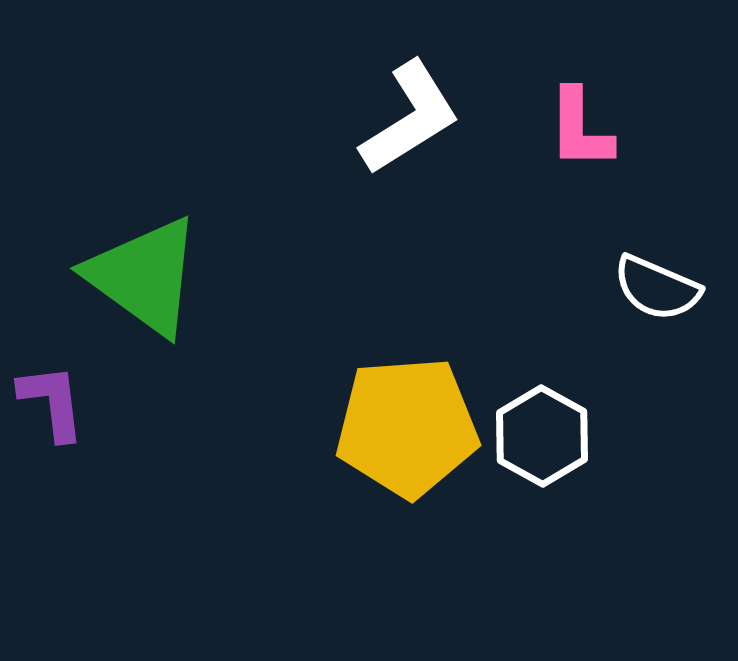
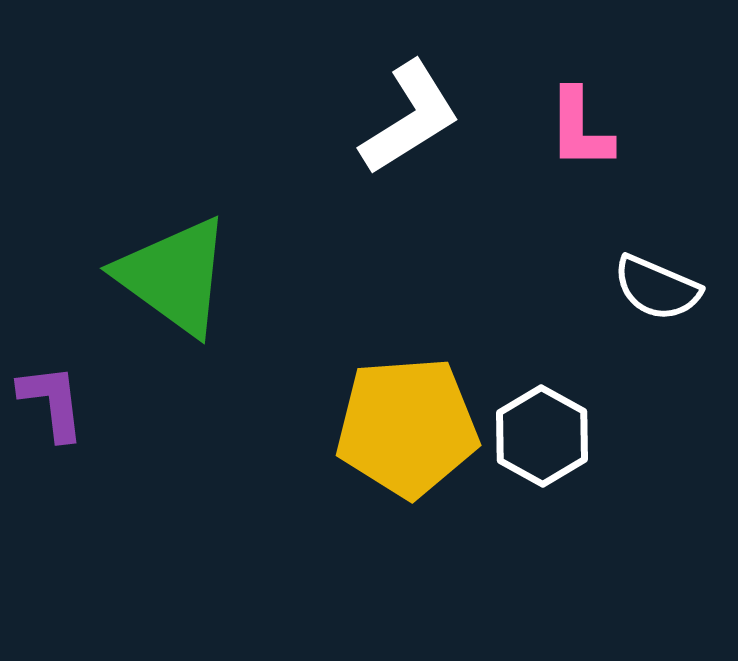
green triangle: moved 30 px right
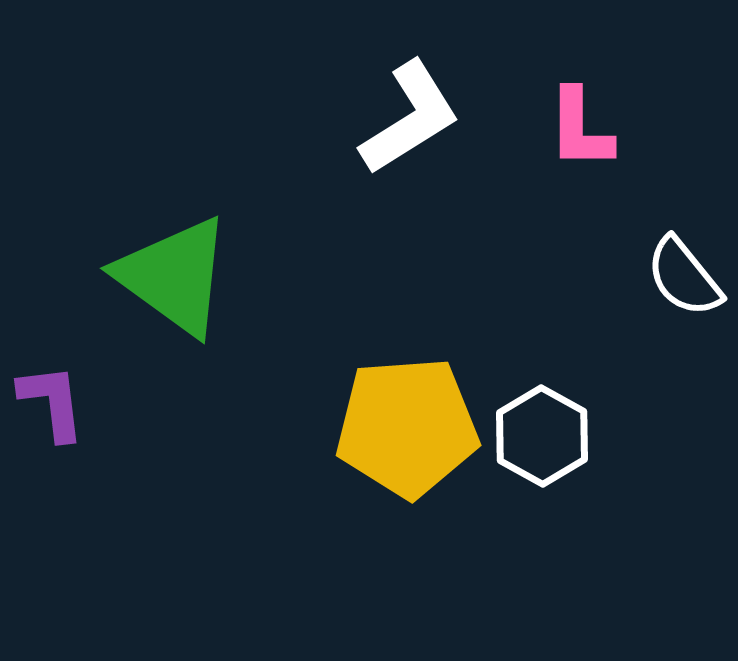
white semicircle: moved 27 px right, 11 px up; rotated 28 degrees clockwise
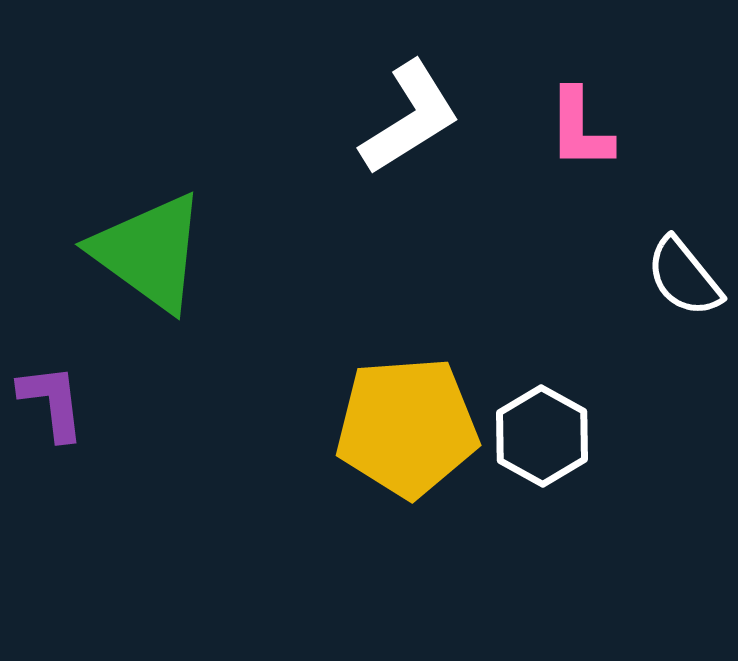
green triangle: moved 25 px left, 24 px up
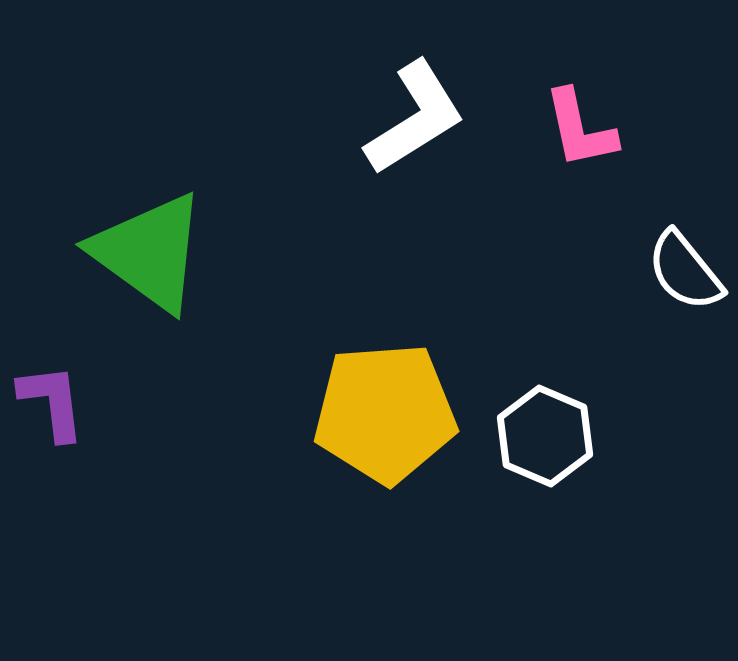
white L-shape: moved 5 px right
pink L-shape: rotated 12 degrees counterclockwise
white semicircle: moved 1 px right, 6 px up
yellow pentagon: moved 22 px left, 14 px up
white hexagon: moved 3 px right; rotated 6 degrees counterclockwise
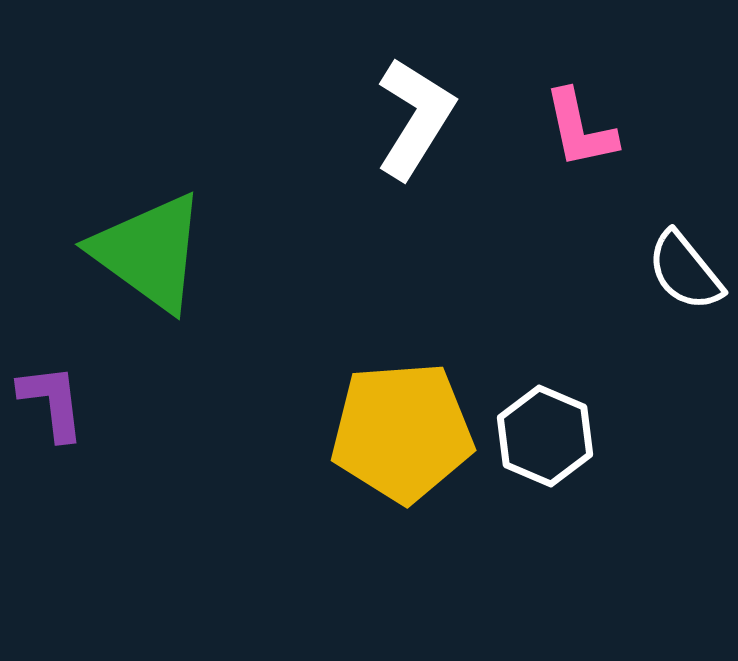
white L-shape: rotated 26 degrees counterclockwise
yellow pentagon: moved 17 px right, 19 px down
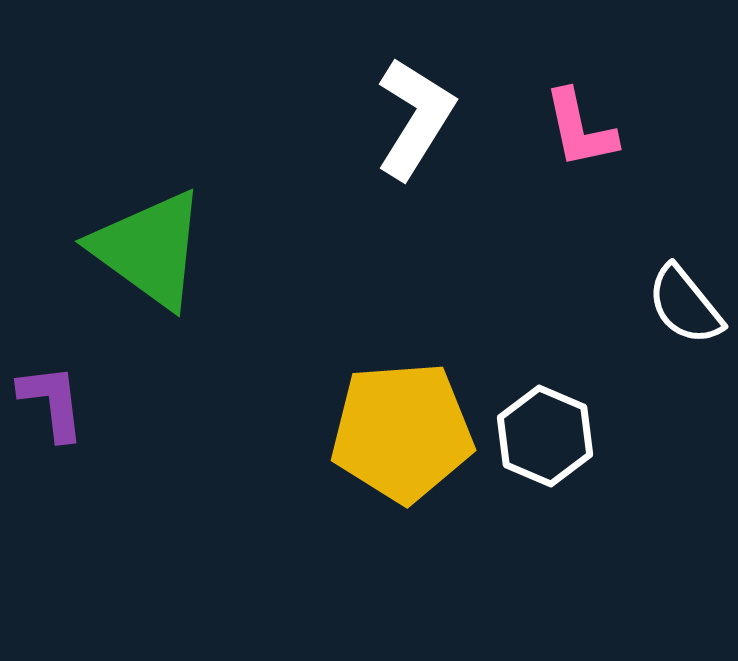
green triangle: moved 3 px up
white semicircle: moved 34 px down
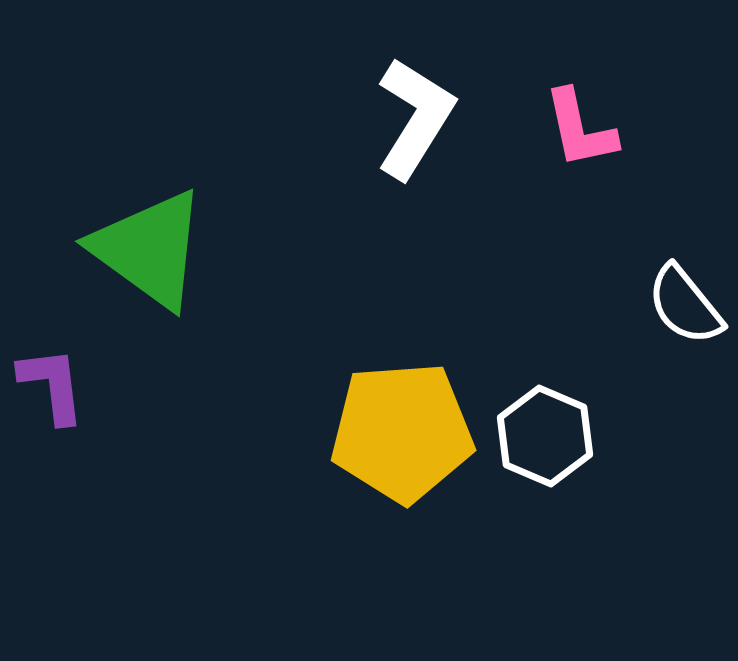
purple L-shape: moved 17 px up
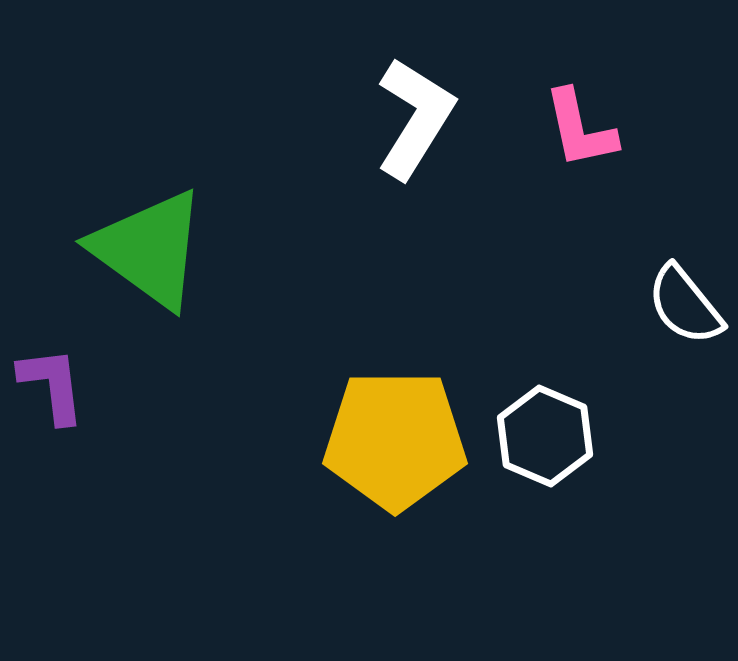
yellow pentagon: moved 7 px left, 8 px down; rotated 4 degrees clockwise
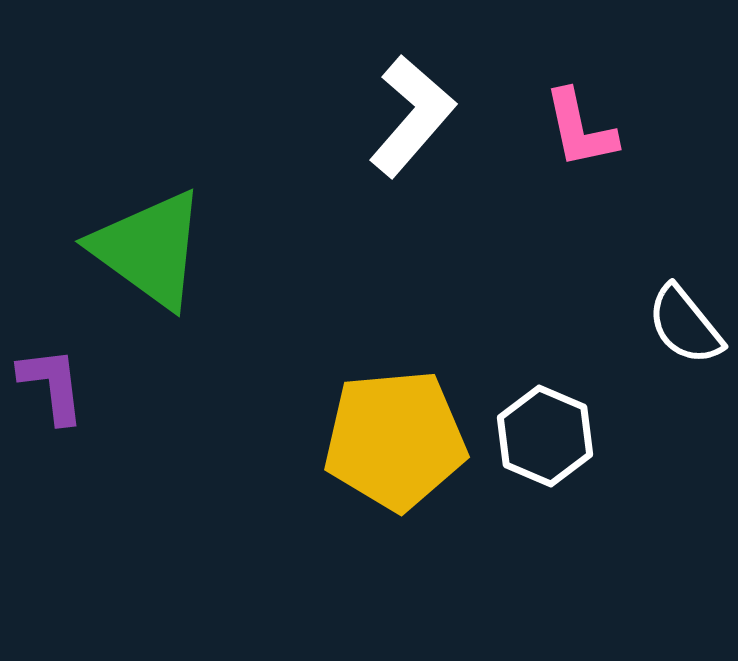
white L-shape: moved 3 px left, 2 px up; rotated 9 degrees clockwise
white semicircle: moved 20 px down
yellow pentagon: rotated 5 degrees counterclockwise
